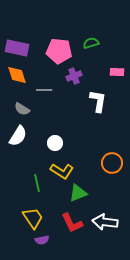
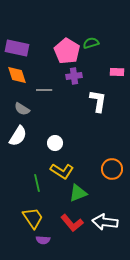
pink pentagon: moved 8 px right; rotated 25 degrees clockwise
purple cross: rotated 14 degrees clockwise
orange circle: moved 6 px down
red L-shape: rotated 15 degrees counterclockwise
purple semicircle: moved 1 px right; rotated 16 degrees clockwise
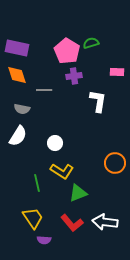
gray semicircle: rotated 21 degrees counterclockwise
orange circle: moved 3 px right, 6 px up
purple semicircle: moved 1 px right
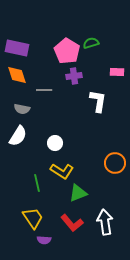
white arrow: rotated 75 degrees clockwise
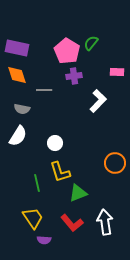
green semicircle: rotated 35 degrees counterclockwise
white L-shape: rotated 35 degrees clockwise
yellow L-shape: moved 2 px left, 1 px down; rotated 40 degrees clockwise
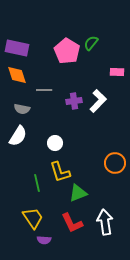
purple cross: moved 25 px down
red L-shape: rotated 15 degrees clockwise
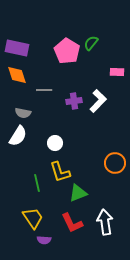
gray semicircle: moved 1 px right, 4 px down
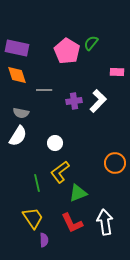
gray semicircle: moved 2 px left
yellow L-shape: rotated 70 degrees clockwise
purple semicircle: rotated 96 degrees counterclockwise
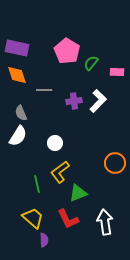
green semicircle: moved 20 px down
gray semicircle: rotated 56 degrees clockwise
green line: moved 1 px down
yellow trapezoid: rotated 15 degrees counterclockwise
red L-shape: moved 4 px left, 4 px up
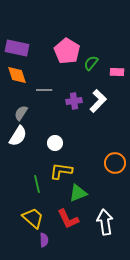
gray semicircle: rotated 56 degrees clockwise
yellow L-shape: moved 1 px right, 1 px up; rotated 45 degrees clockwise
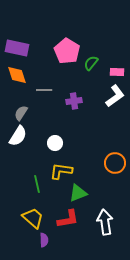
white L-shape: moved 17 px right, 5 px up; rotated 10 degrees clockwise
red L-shape: rotated 75 degrees counterclockwise
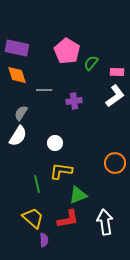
green triangle: moved 2 px down
